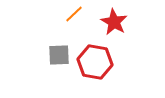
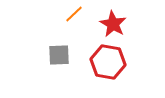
red star: moved 1 px left, 2 px down
red hexagon: moved 13 px right
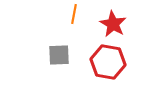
orange line: rotated 36 degrees counterclockwise
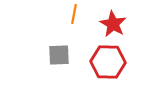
red hexagon: rotated 8 degrees counterclockwise
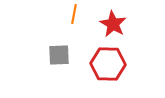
red hexagon: moved 2 px down
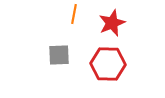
red star: moved 1 px left, 1 px up; rotated 20 degrees clockwise
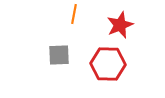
red star: moved 8 px right, 2 px down
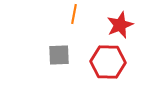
red hexagon: moved 2 px up
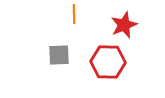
orange line: rotated 12 degrees counterclockwise
red star: moved 4 px right
